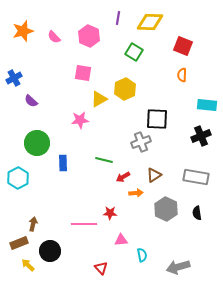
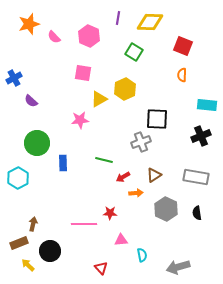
orange star: moved 6 px right, 7 px up
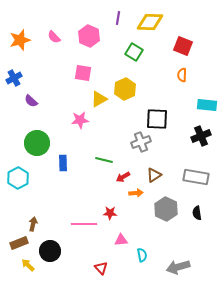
orange star: moved 9 px left, 16 px down
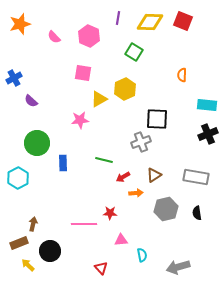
orange star: moved 16 px up
red square: moved 25 px up
black cross: moved 7 px right, 2 px up
gray hexagon: rotated 20 degrees clockwise
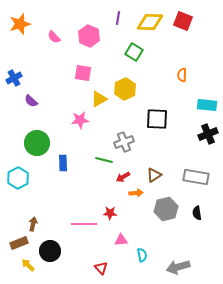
gray cross: moved 17 px left
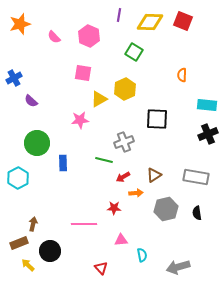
purple line: moved 1 px right, 3 px up
red star: moved 4 px right, 5 px up
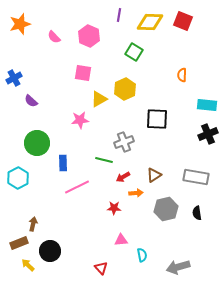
pink line: moved 7 px left, 37 px up; rotated 25 degrees counterclockwise
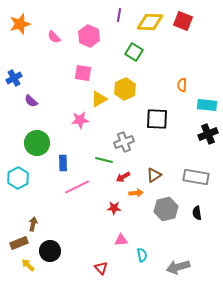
orange semicircle: moved 10 px down
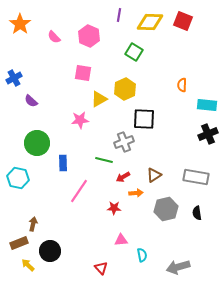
orange star: rotated 20 degrees counterclockwise
black square: moved 13 px left
cyan hexagon: rotated 20 degrees counterclockwise
pink line: moved 2 px right, 4 px down; rotated 30 degrees counterclockwise
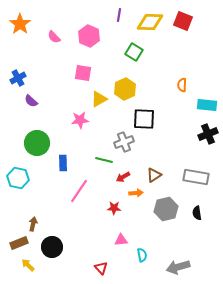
blue cross: moved 4 px right
black circle: moved 2 px right, 4 px up
